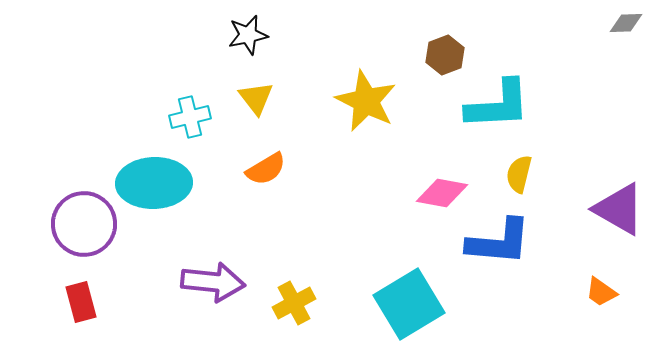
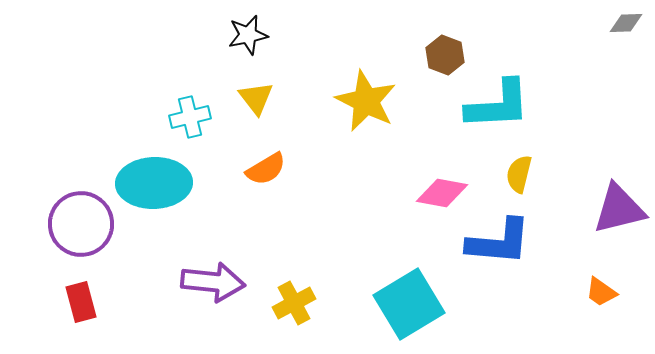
brown hexagon: rotated 18 degrees counterclockwise
purple triangle: rotated 44 degrees counterclockwise
purple circle: moved 3 px left
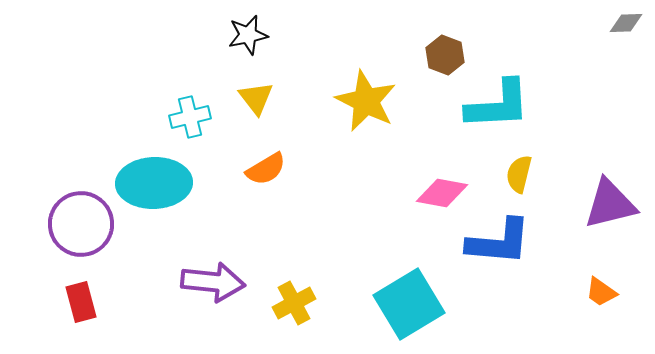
purple triangle: moved 9 px left, 5 px up
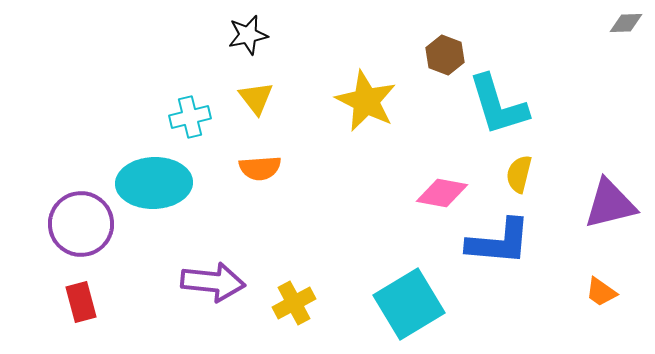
cyan L-shape: rotated 76 degrees clockwise
orange semicircle: moved 6 px left, 1 px up; rotated 27 degrees clockwise
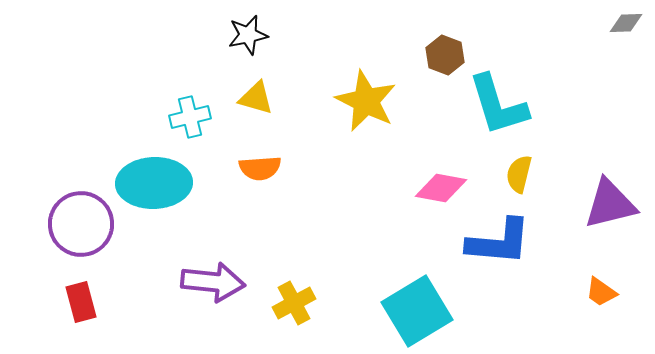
yellow triangle: rotated 36 degrees counterclockwise
pink diamond: moved 1 px left, 5 px up
cyan square: moved 8 px right, 7 px down
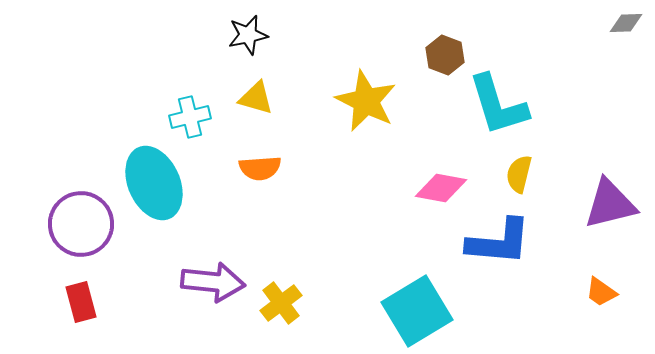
cyan ellipse: rotated 68 degrees clockwise
yellow cross: moved 13 px left; rotated 9 degrees counterclockwise
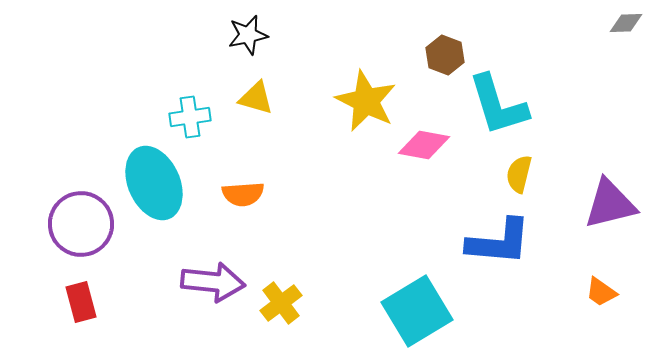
cyan cross: rotated 6 degrees clockwise
orange semicircle: moved 17 px left, 26 px down
pink diamond: moved 17 px left, 43 px up
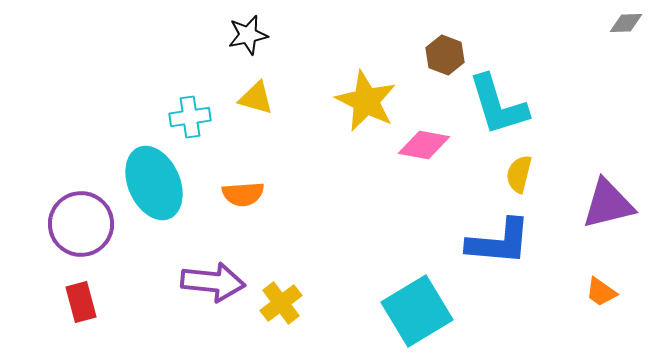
purple triangle: moved 2 px left
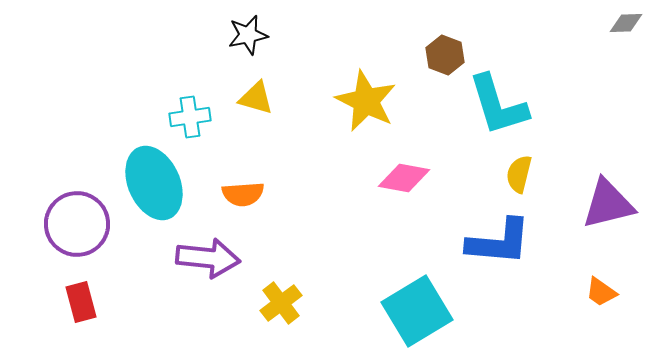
pink diamond: moved 20 px left, 33 px down
purple circle: moved 4 px left
purple arrow: moved 5 px left, 24 px up
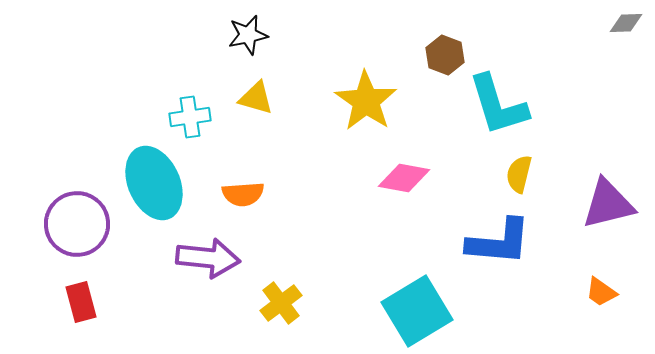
yellow star: rotated 8 degrees clockwise
